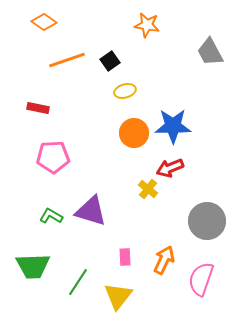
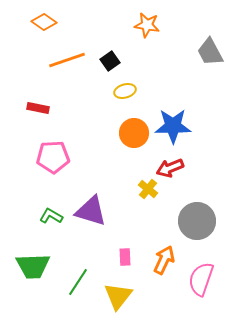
gray circle: moved 10 px left
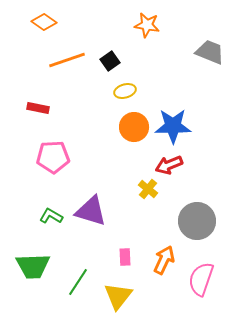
gray trapezoid: rotated 140 degrees clockwise
orange circle: moved 6 px up
red arrow: moved 1 px left, 3 px up
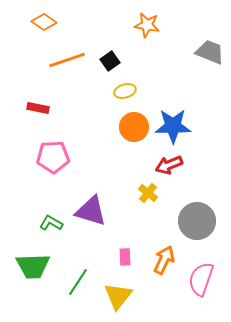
yellow cross: moved 4 px down
green L-shape: moved 7 px down
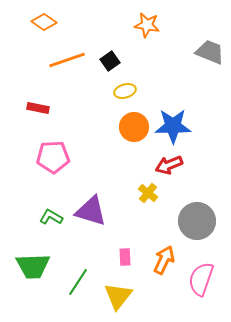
green L-shape: moved 6 px up
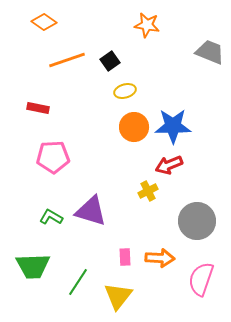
yellow cross: moved 2 px up; rotated 24 degrees clockwise
orange arrow: moved 4 px left, 2 px up; rotated 68 degrees clockwise
